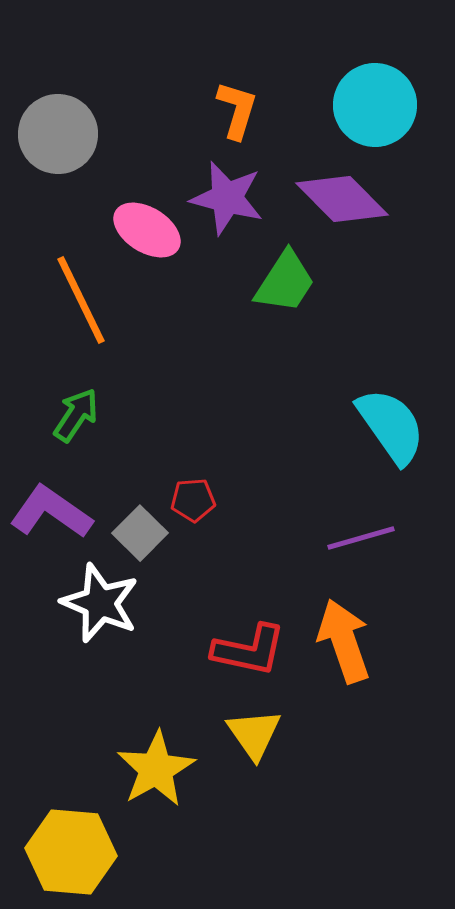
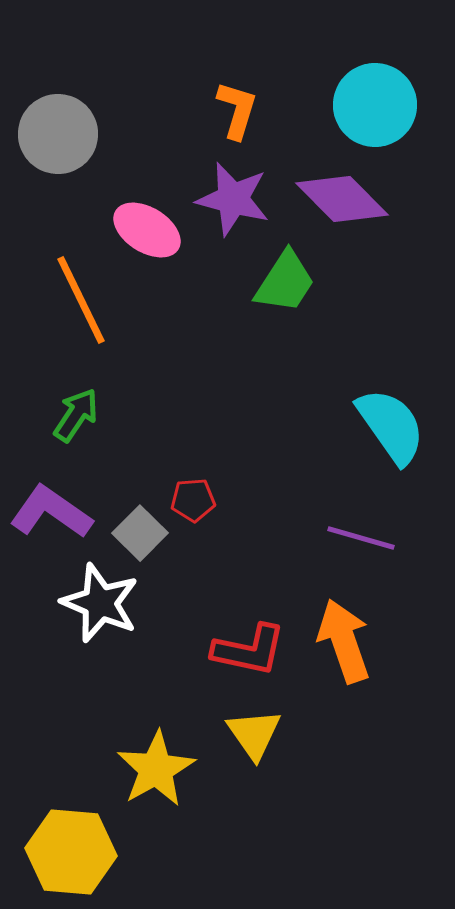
purple star: moved 6 px right, 1 px down
purple line: rotated 32 degrees clockwise
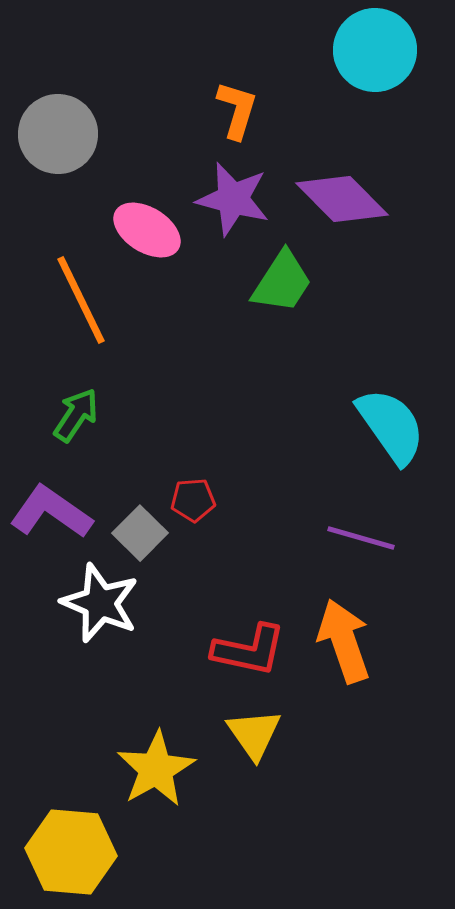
cyan circle: moved 55 px up
green trapezoid: moved 3 px left
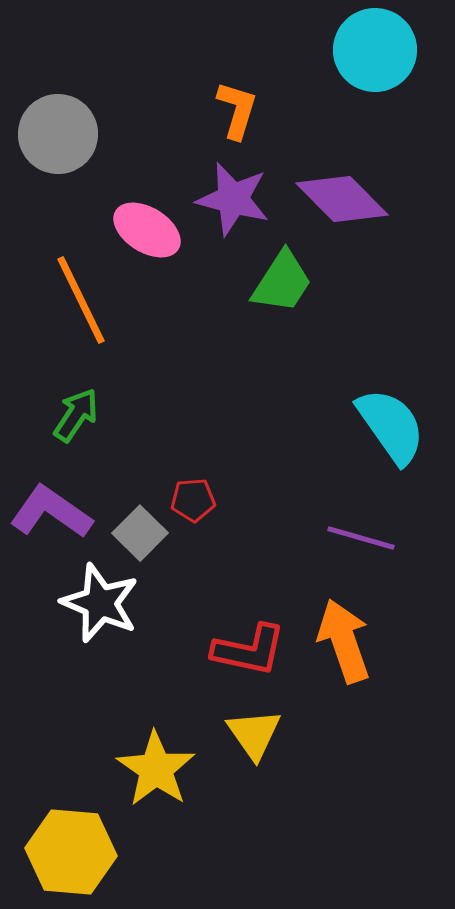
yellow star: rotated 8 degrees counterclockwise
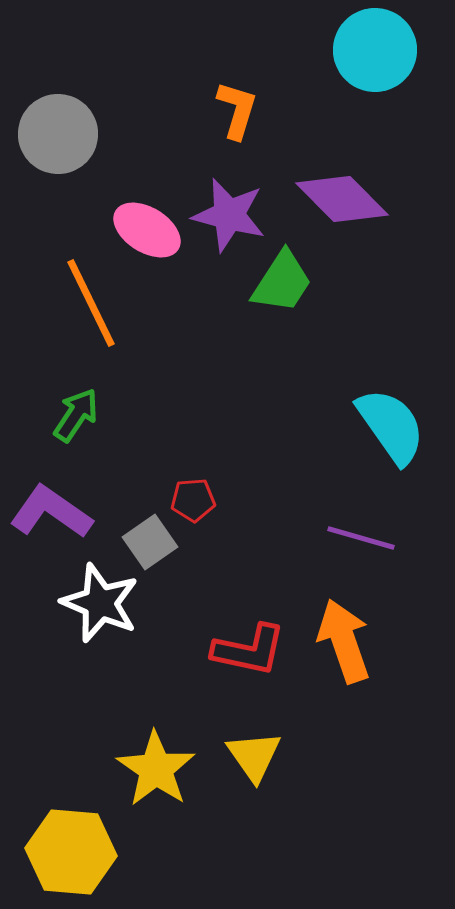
purple star: moved 4 px left, 16 px down
orange line: moved 10 px right, 3 px down
gray square: moved 10 px right, 9 px down; rotated 10 degrees clockwise
yellow triangle: moved 22 px down
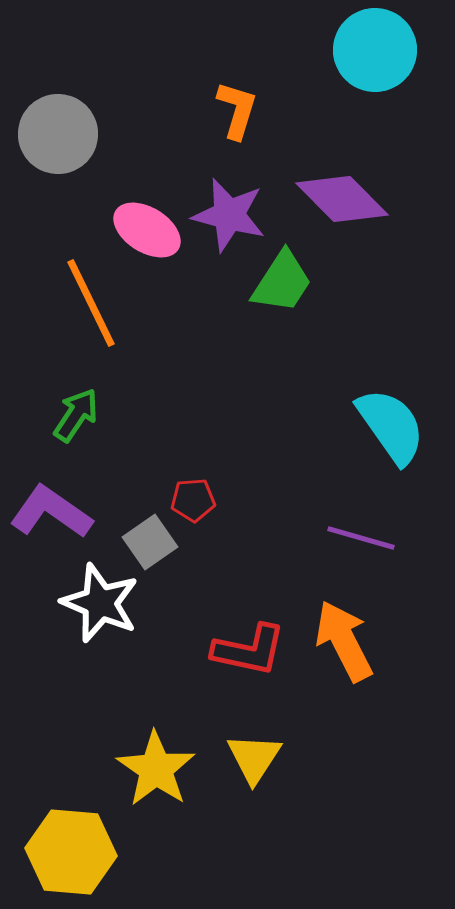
orange arrow: rotated 8 degrees counterclockwise
yellow triangle: moved 2 px down; rotated 8 degrees clockwise
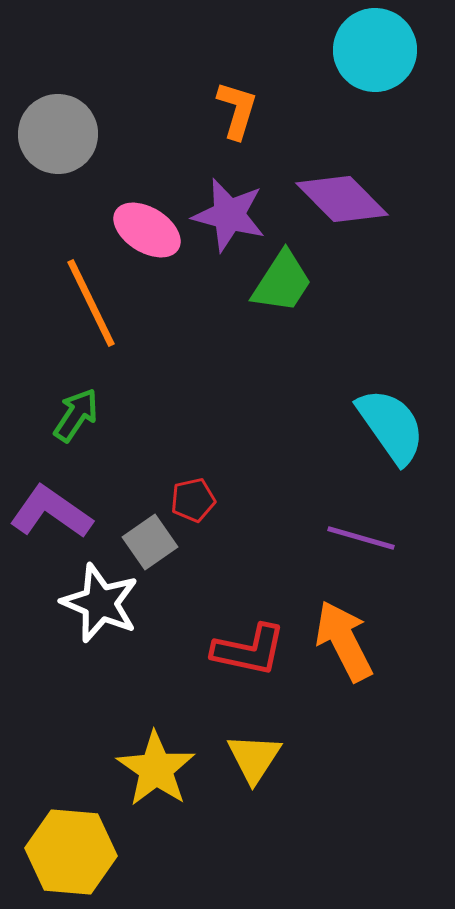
red pentagon: rotated 9 degrees counterclockwise
